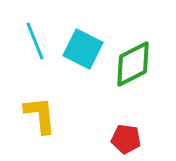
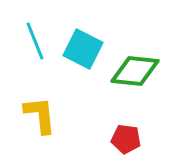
green diamond: moved 2 px right, 7 px down; rotated 33 degrees clockwise
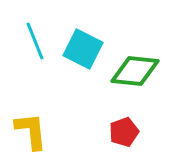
yellow L-shape: moved 9 px left, 16 px down
red pentagon: moved 2 px left, 7 px up; rotated 28 degrees counterclockwise
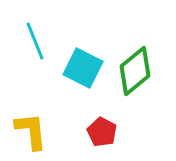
cyan square: moved 19 px down
green diamond: rotated 45 degrees counterclockwise
red pentagon: moved 22 px left; rotated 24 degrees counterclockwise
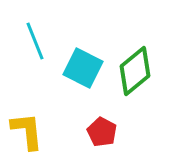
yellow L-shape: moved 4 px left
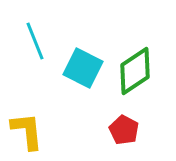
green diamond: rotated 6 degrees clockwise
red pentagon: moved 22 px right, 2 px up
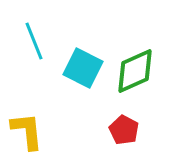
cyan line: moved 1 px left
green diamond: rotated 9 degrees clockwise
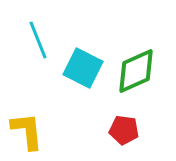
cyan line: moved 4 px right, 1 px up
green diamond: moved 1 px right
red pentagon: rotated 20 degrees counterclockwise
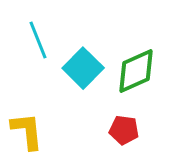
cyan square: rotated 18 degrees clockwise
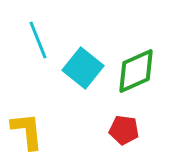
cyan square: rotated 6 degrees counterclockwise
